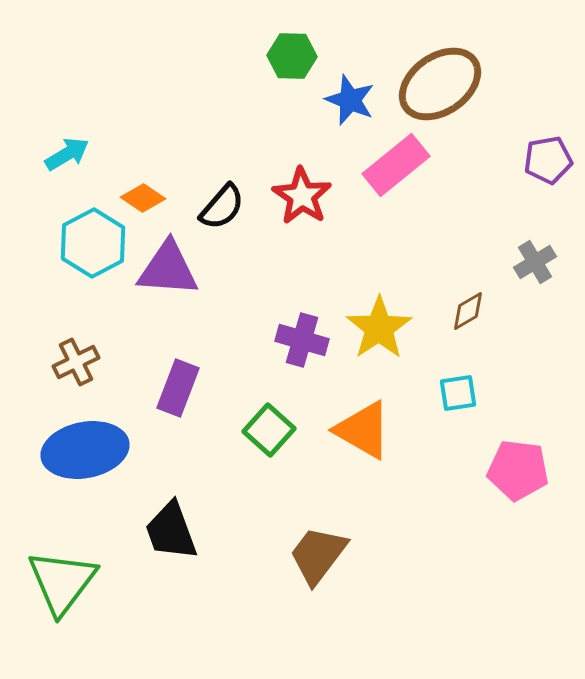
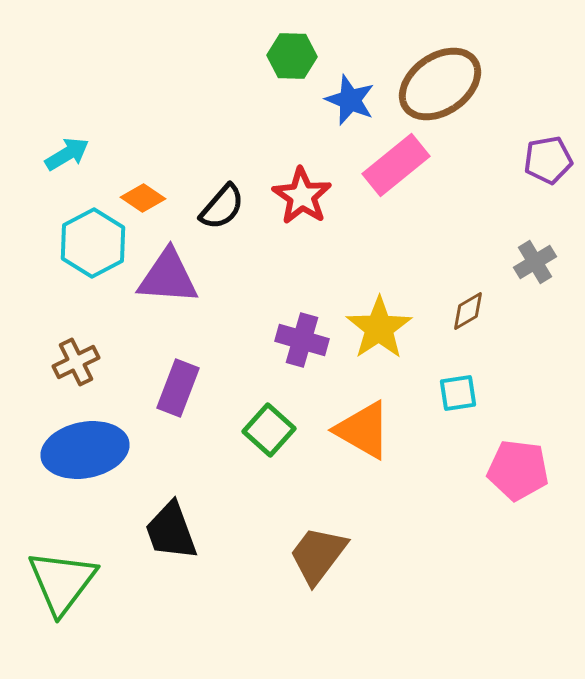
purple triangle: moved 8 px down
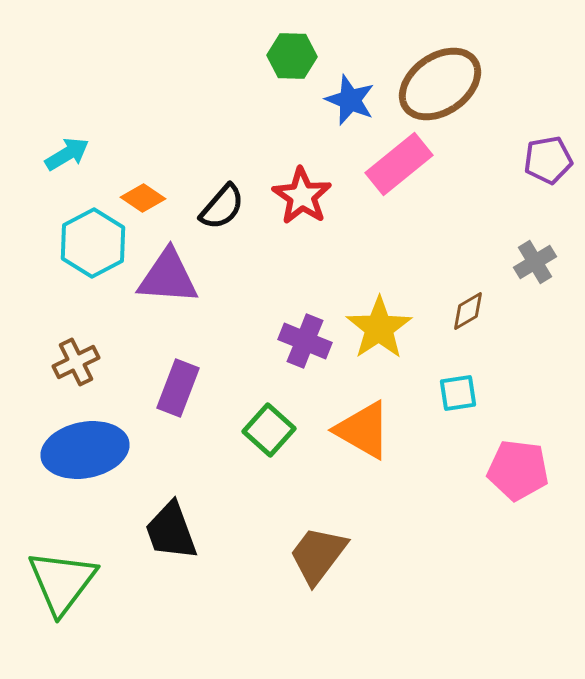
pink rectangle: moved 3 px right, 1 px up
purple cross: moved 3 px right, 1 px down; rotated 6 degrees clockwise
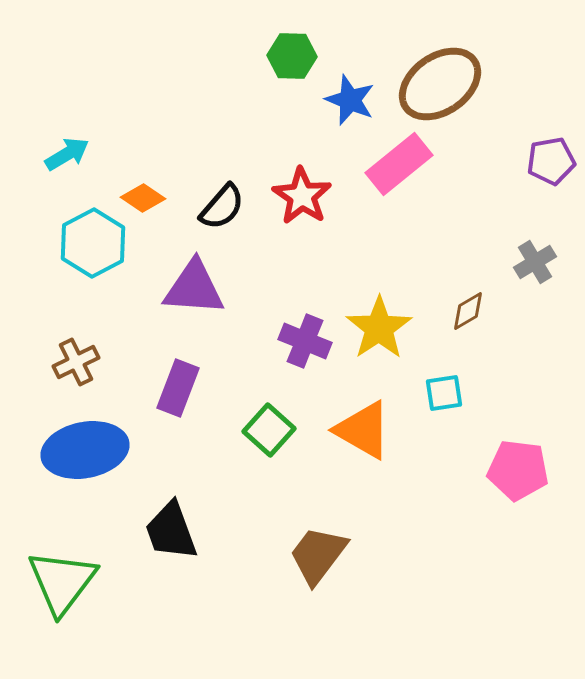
purple pentagon: moved 3 px right, 1 px down
purple triangle: moved 26 px right, 11 px down
cyan square: moved 14 px left
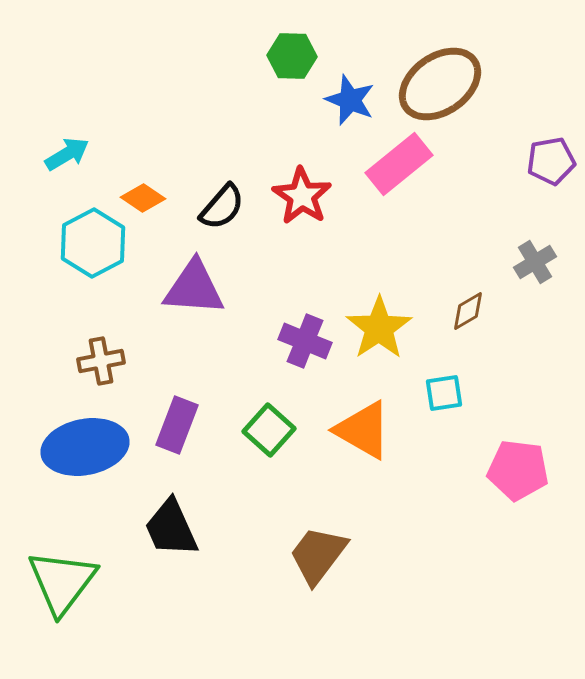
brown cross: moved 25 px right, 1 px up; rotated 15 degrees clockwise
purple rectangle: moved 1 px left, 37 px down
blue ellipse: moved 3 px up
black trapezoid: moved 3 px up; rotated 4 degrees counterclockwise
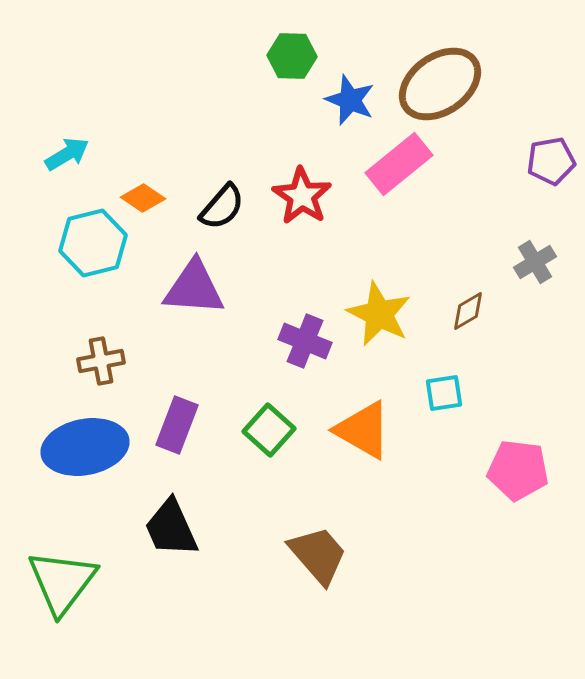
cyan hexagon: rotated 14 degrees clockwise
yellow star: moved 14 px up; rotated 12 degrees counterclockwise
brown trapezoid: rotated 102 degrees clockwise
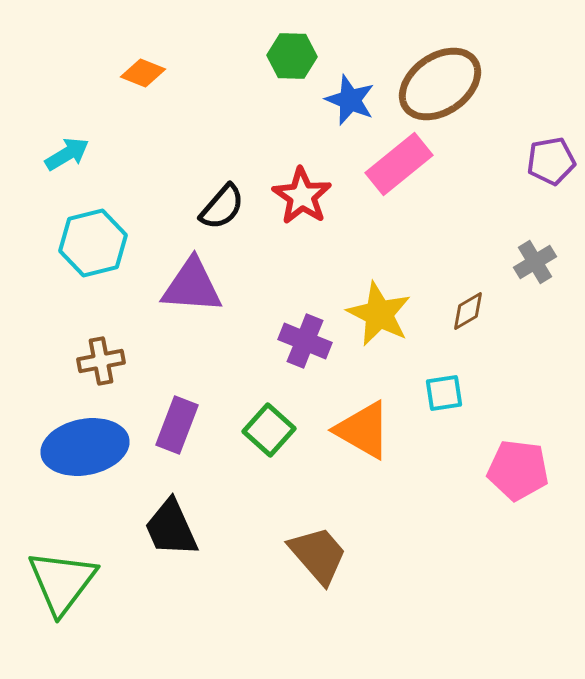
orange diamond: moved 125 px up; rotated 12 degrees counterclockwise
purple triangle: moved 2 px left, 2 px up
